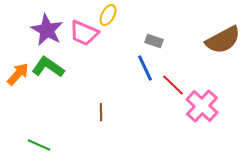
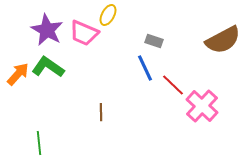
green line: moved 2 px up; rotated 60 degrees clockwise
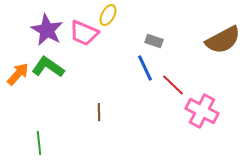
pink cross: moved 5 px down; rotated 16 degrees counterclockwise
brown line: moved 2 px left
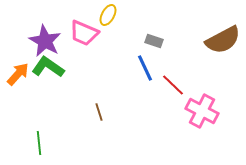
purple star: moved 2 px left, 11 px down
brown line: rotated 18 degrees counterclockwise
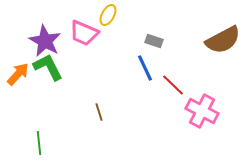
green L-shape: rotated 28 degrees clockwise
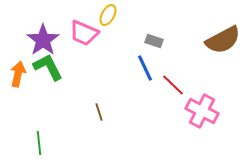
purple star: moved 2 px left, 1 px up; rotated 8 degrees clockwise
orange arrow: rotated 30 degrees counterclockwise
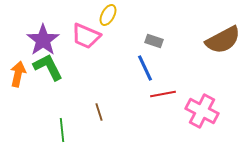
pink trapezoid: moved 2 px right, 3 px down
red line: moved 10 px left, 9 px down; rotated 55 degrees counterclockwise
green line: moved 23 px right, 13 px up
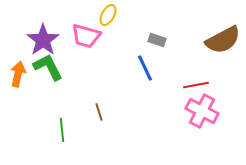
pink trapezoid: rotated 8 degrees counterclockwise
gray rectangle: moved 3 px right, 1 px up
red line: moved 33 px right, 9 px up
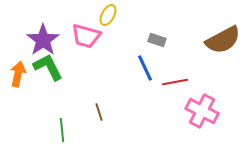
red line: moved 21 px left, 3 px up
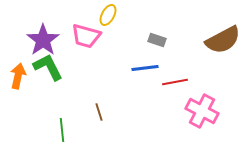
blue line: rotated 72 degrees counterclockwise
orange arrow: moved 2 px down
